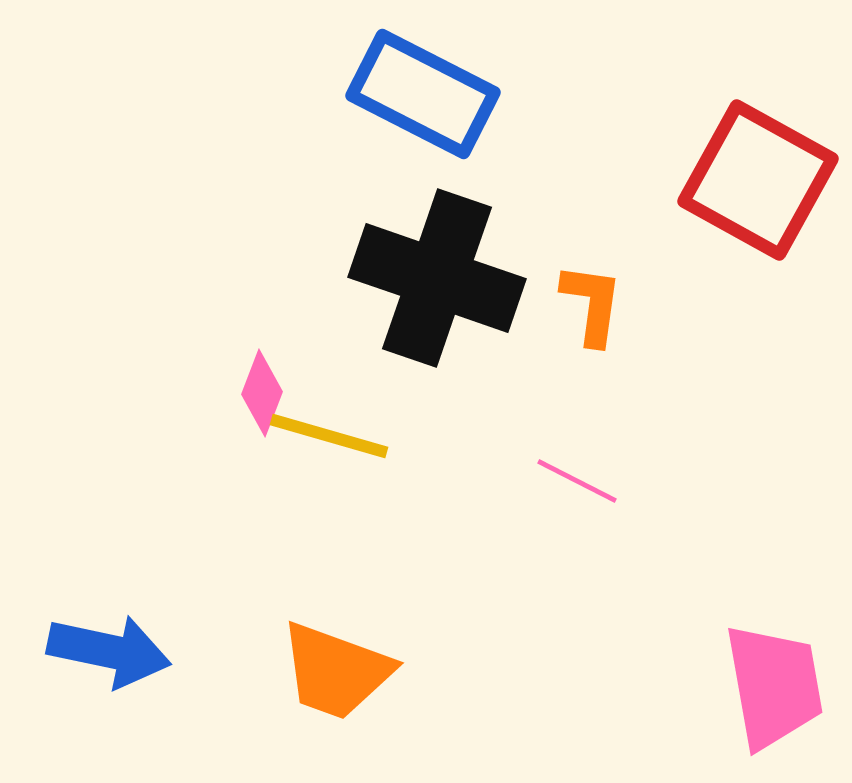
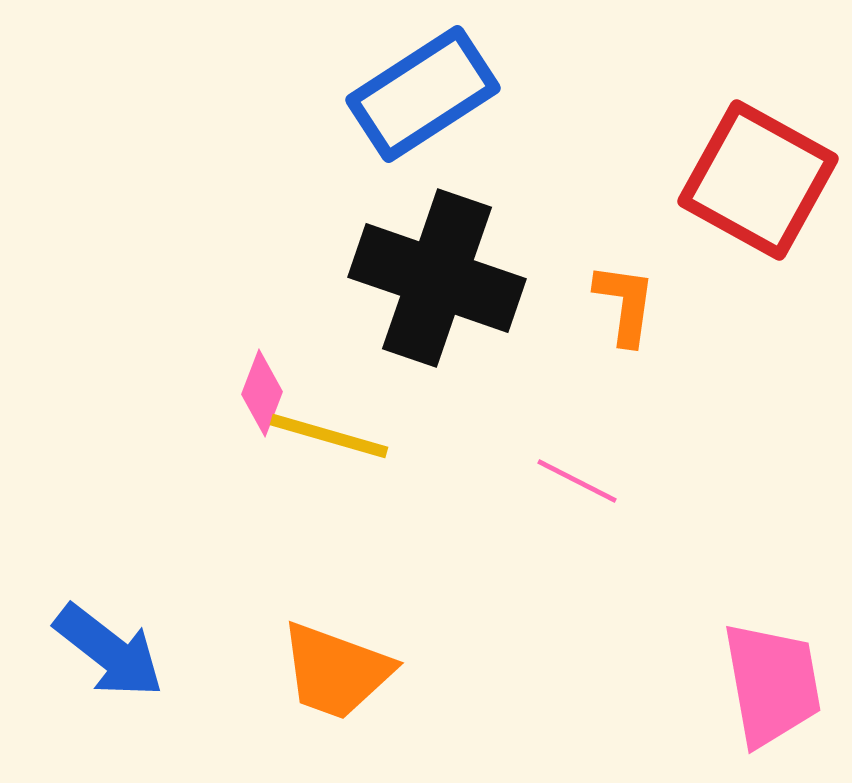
blue rectangle: rotated 60 degrees counterclockwise
orange L-shape: moved 33 px right
blue arrow: rotated 26 degrees clockwise
pink trapezoid: moved 2 px left, 2 px up
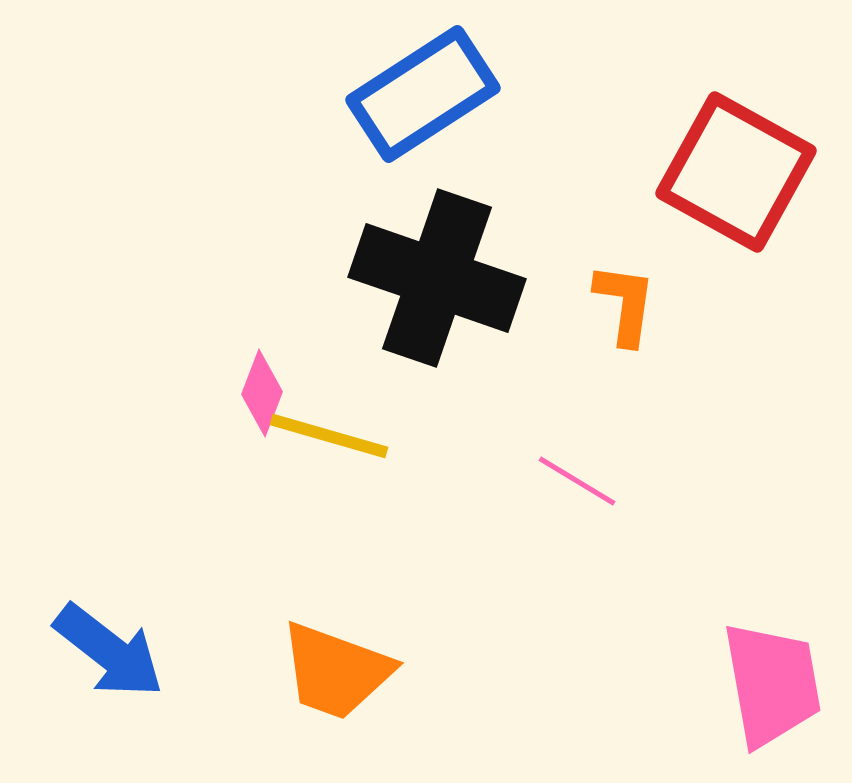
red square: moved 22 px left, 8 px up
pink line: rotated 4 degrees clockwise
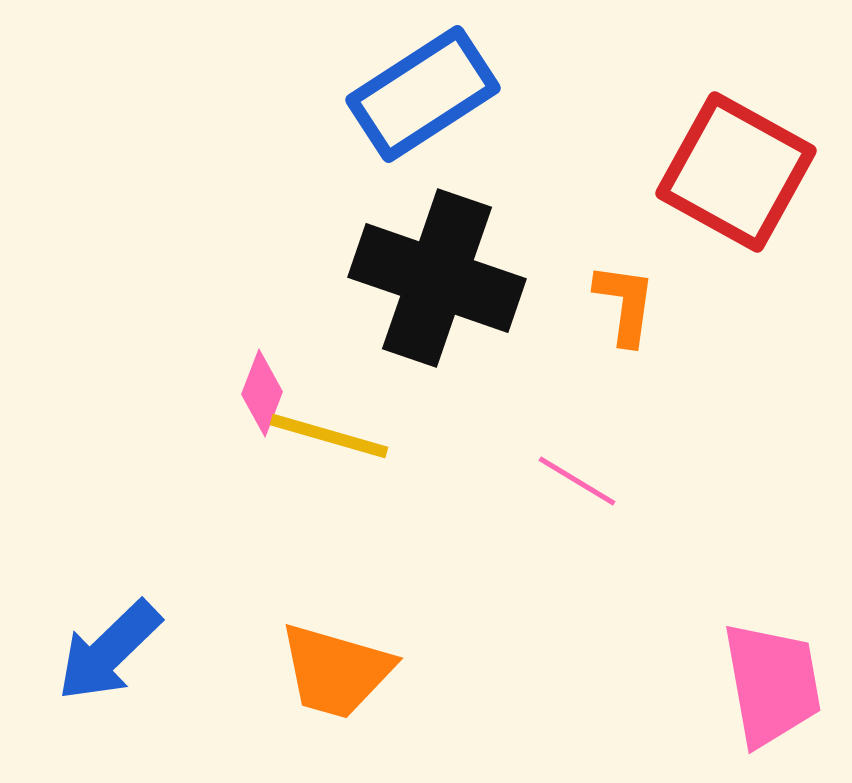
blue arrow: rotated 98 degrees clockwise
orange trapezoid: rotated 4 degrees counterclockwise
